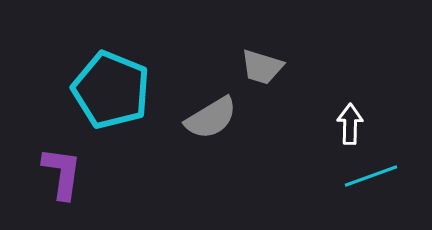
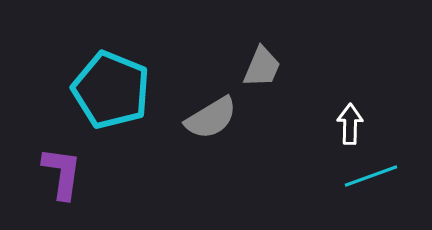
gray trapezoid: rotated 84 degrees counterclockwise
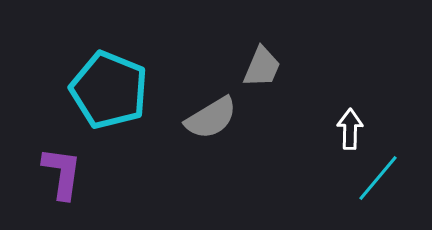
cyan pentagon: moved 2 px left
white arrow: moved 5 px down
cyan line: moved 7 px right, 2 px down; rotated 30 degrees counterclockwise
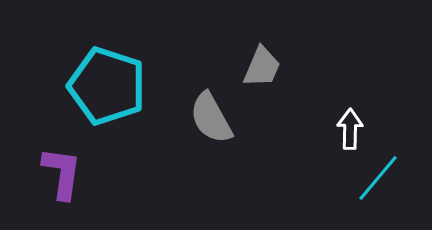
cyan pentagon: moved 2 px left, 4 px up; rotated 4 degrees counterclockwise
gray semicircle: rotated 92 degrees clockwise
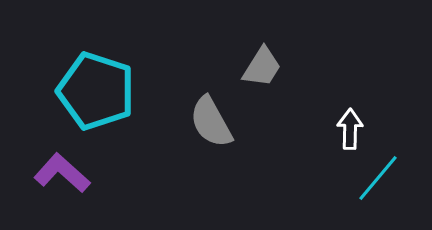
gray trapezoid: rotated 9 degrees clockwise
cyan pentagon: moved 11 px left, 5 px down
gray semicircle: moved 4 px down
purple L-shape: rotated 56 degrees counterclockwise
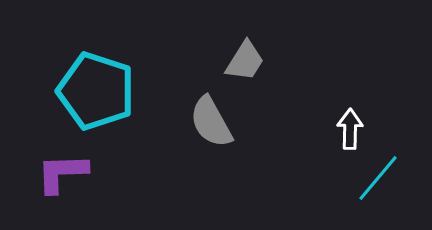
gray trapezoid: moved 17 px left, 6 px up
purple L-shape: rotated 44 degrees counterclockwise
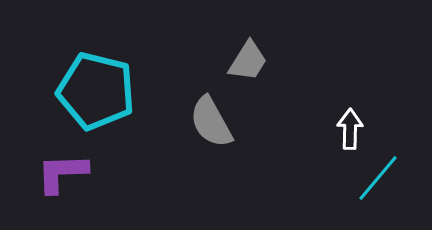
gray trapezoid: moved 3 px right
cyan pentagon: rotated 4 degrees counterclockwise
